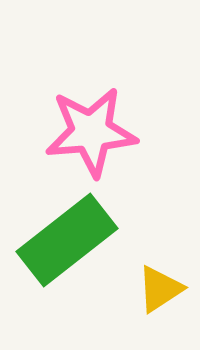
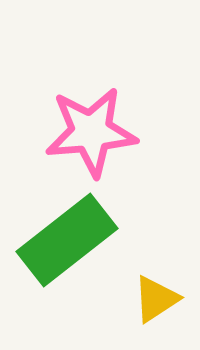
yellow triangle: moved 4 px left, 10 px down
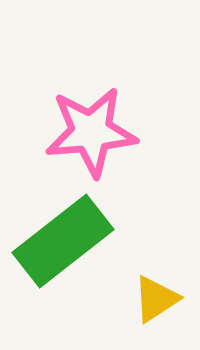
green rectangle: moved 4 px left, 1 px down
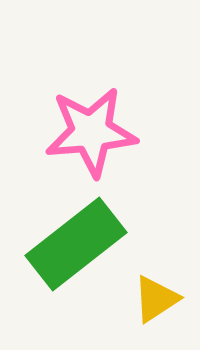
green rectangle: moved 13 px right, 3 px down
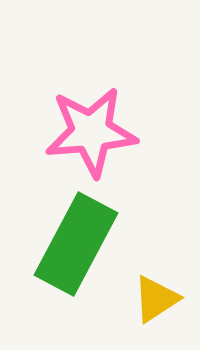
green rectangle: rotated 24 degrees counterclockwise
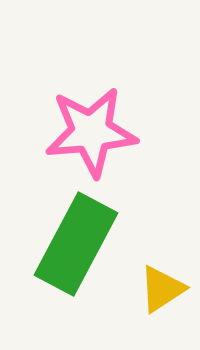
yellow triangle: moved 6 px right, 10 px up
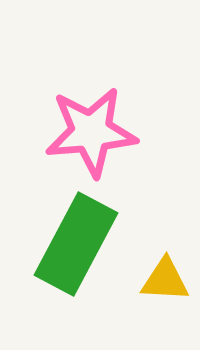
yellow triangle: moved 3 px right, 9 px up; rotated 36 degrees clockwise
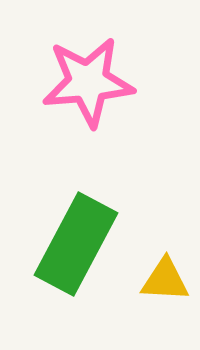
pink star: moved 3 px left, 50 px up
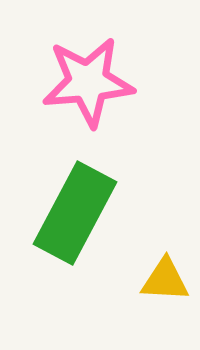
green rectangle: moved 1 px left, 31 px up
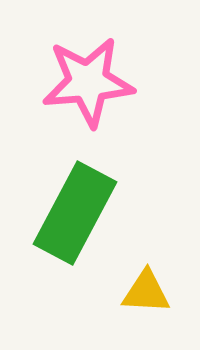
yellow triangle: moved 19 px left, 12 px down
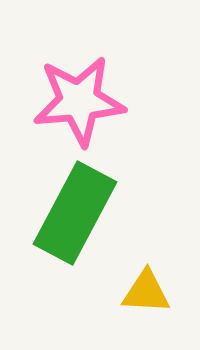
pink star: moved 9 px left, 19 px down
